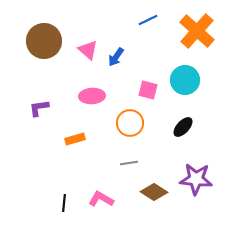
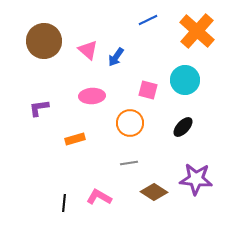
pink L-shape: moved 2 px left, 2 px up
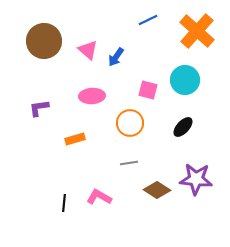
brown diamond: moved 3 px right, 2 px up
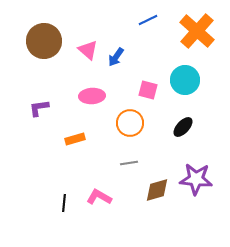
brown diamond: rotated 48 degrees counterclockwise
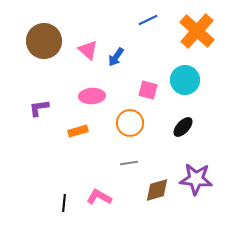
orange rectangle: moved 3 px right, 8 px up
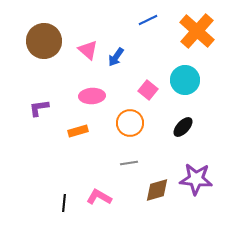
pink square: rotated 24 degrees clockwise
